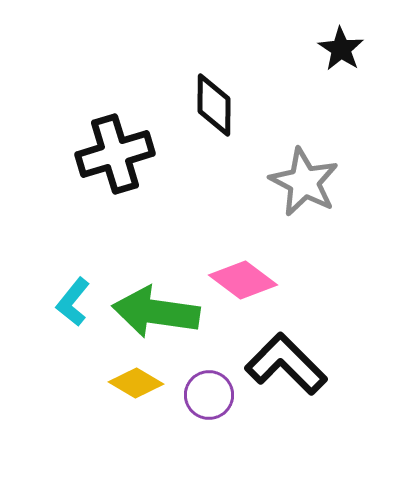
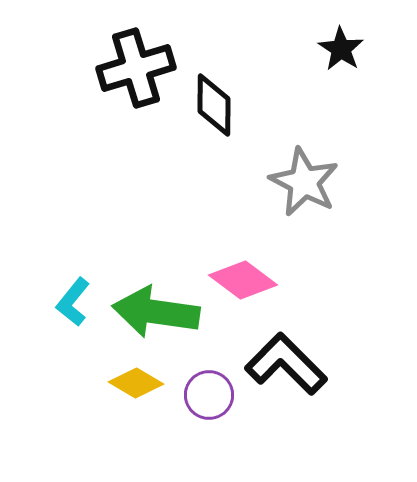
black cross: moved 21 px right, 86 px up
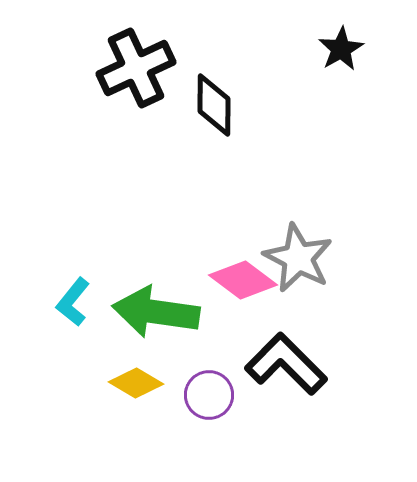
black star: rotated 9 degrees clockwise
black cross: rotated 8 degrees counterclockwise
gray star: moved 6 px left, 76 px down
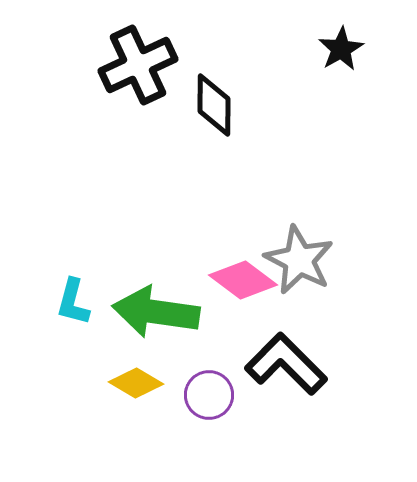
black cross: moved 2 px right, 3 px up
gray star: moved 1 px right, 2 px down
cyan L-shape: rotated 24 degrees counterclockwise
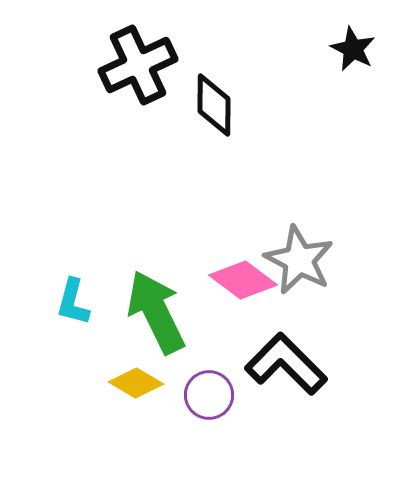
black star: moved 12 px right; rotated 15 degrees counterclockwise
green arrow: rotated 56 degrees clockwise
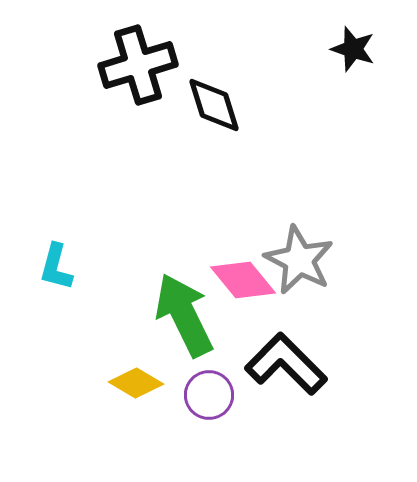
black star: rotated 9 degrees counterclockwise
black cross: rotated 8 degrees clockwise
black diamond: rotated 18 degrees counterclockwise
pink diamond: rotated 14 degrees clockwise
cyan L-shape: moved 17 px left, 35 px up
green arrow: moved 28 px right, 3 px down
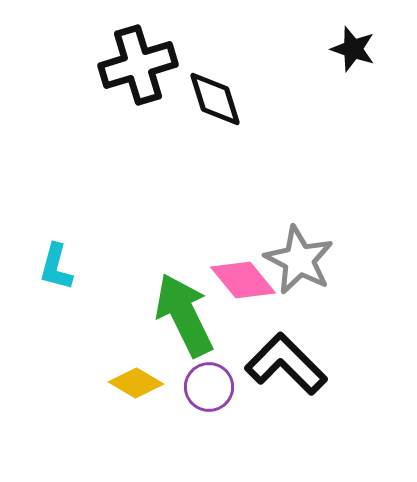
black diamond: moved 1 px right, 6 px up
purple circle: moved 8 px up
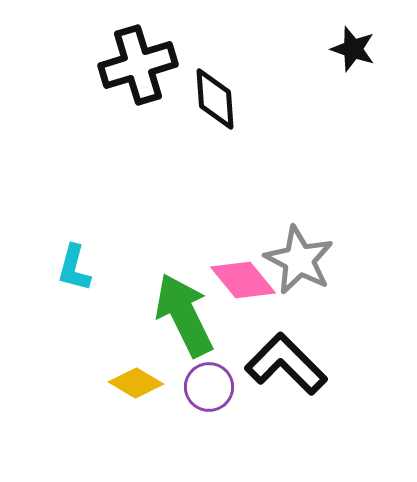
black diamond: rotated 14 degrees clockwise
cyan L-shape: moved 18 px right, 1 px down
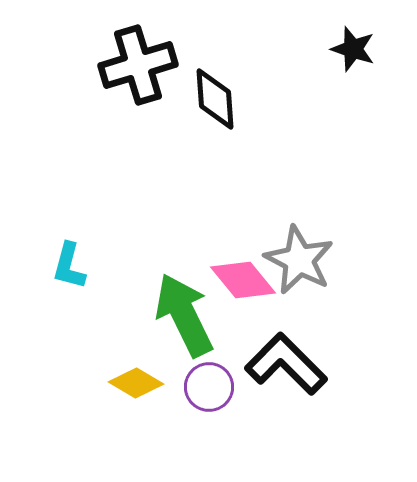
cyan L-shape: moved 5 px left, 2 px up
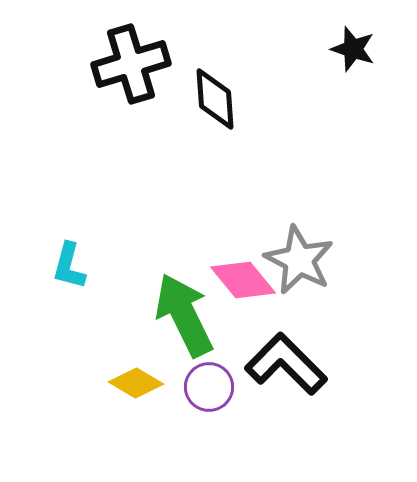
black cross: moved 7 px left, 1 px up
